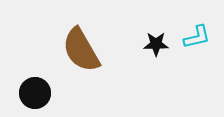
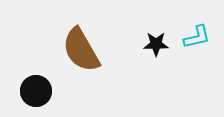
black circle: moved 1 px right, 2 px up
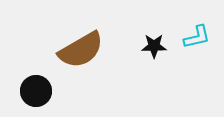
black star: moved 2 px left, 2 px down
brown semicircle: rotated 90 degrees counterclockwise
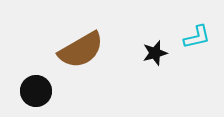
black star: moved 1 px right, 7 px down; rotated 15 degrees counterclockwise
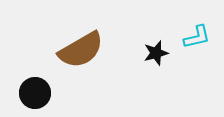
black star: moved 1 px right
black circle: moved 1 px left, 2 px down
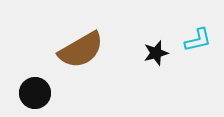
cyan L-shape: moved 1 px right, 3 px down
